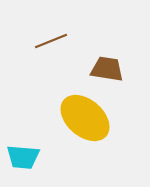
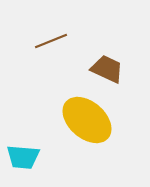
brown trapezoid: rotated 16 degrees clockwise
yellow ellipse: moved 2 px right, 2 px down
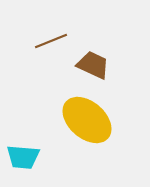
brown trapezoid: moved 14 px left, 4 px up
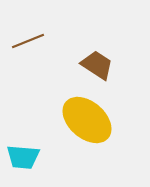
brown line: moved 23 px left
brown trapezoid: moved 4 px right; rotated 8 degrees clockwise
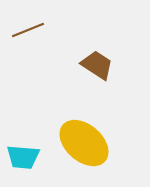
brown line: moved 11 px up
yellow ellipse: moved 3 px left, 23 px down
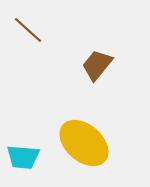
brown line: rotated 64 degrees clockwise
brown trapezoid: rotated 84 degrees counterclockwise
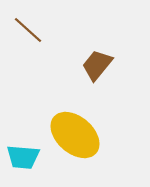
yellow ellipse: moved 9 px left, 8 px up
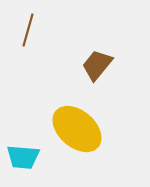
brown line: rotated 64 degrees clockwise
yellow ellipse: moved 2 px right, 6 px up
